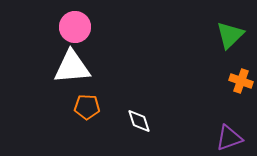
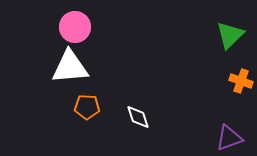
white triangle: moved 2 px left
white diamond: moved 1 px left, 4 px up
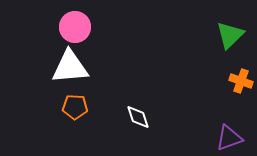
orange pentagon: moved 12 px left
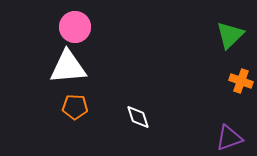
white triangle: moved 2 px left
